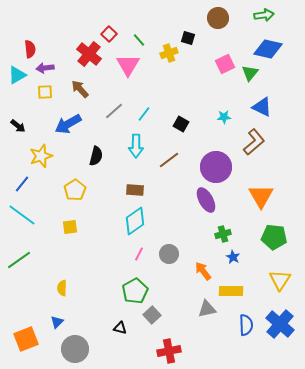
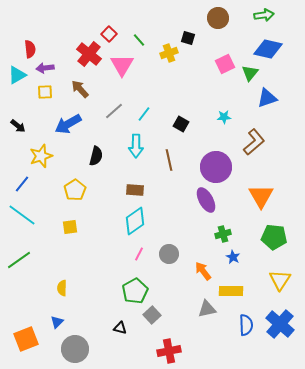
pink triangle at (128, 65): moved 6 px left
blue triangle at (262, 107): moved 5 px right, 9 px up; rotated 45 degrees counterclockwise
brown line at (169, 160): rotated 65 degrees counterclockwise
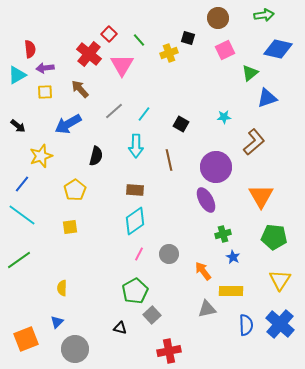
blue diamond at (268, 49): moved 10 px right
pink square at (225, 64): moved 14 px up
green triangle at (250, 73): rotated 12 degrees clockwise
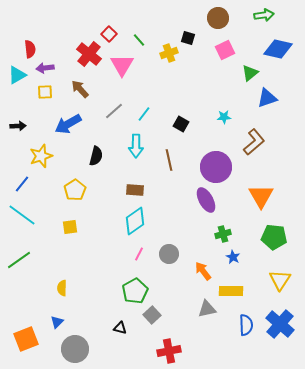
black arrow at (18, 126): rotated 42 degrees counterclockwise
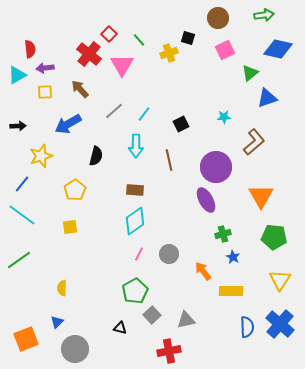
black square at (181, 124): rotated 35 degrees clockwise
gray triangle at (207, 309): moved 21 px left, 11 px down
blue semicircle at (246, 325): moved 1 px right, 2 px down
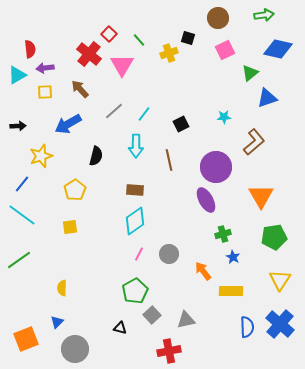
green pentagon at (274, 237): rotated 15 degrees counterclockwise
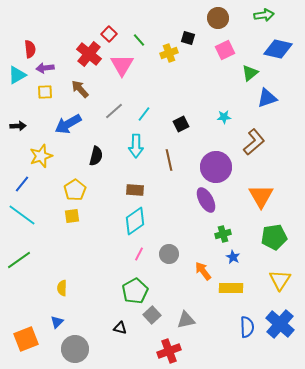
yellow square at (70, 227): moved 2 px right, 11 px up
yellow rectangle at (231, 291): moved 3 px up
red cross at (169, 351): rotated 10 degrees counterclockwise
